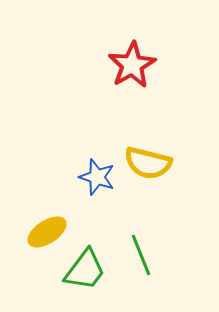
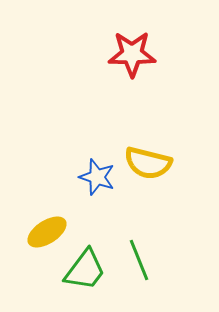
red star: moved 11 px up; rotated 30 degrees clockwise
green line: moved 2 px left, 5 px down
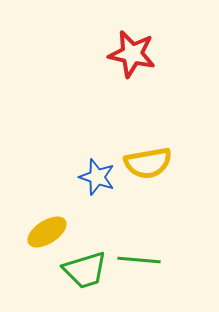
red star: rotated 12 degrees clockwise
yellow semicircle: rotated 24 degrees counterclockwise
green line: rotated 63 degrees counterclockwise
green trapezoid: rotated 36 degrees clockwise
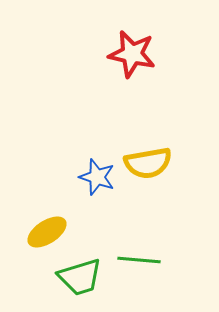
green trapezoid: moved 5 px left, 7 px down
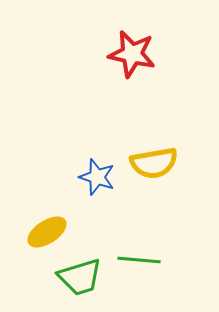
yellow semicircle: moved 6 px right
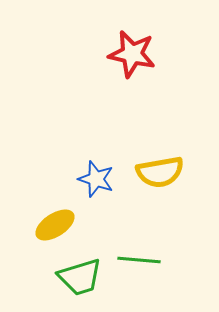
yellow semicircle: moved 6 px right, 9 px down
blue star: moved 1 px left, 2 px down
yellow ellipse: moved 8 px right, 7 px up
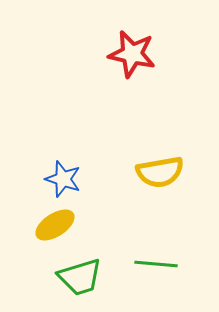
blue star: moved 33 px left
green line: moved 17 px right, 4 px down
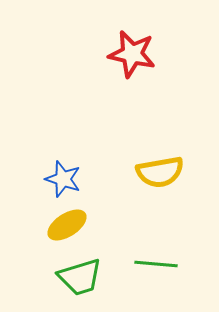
yellow ellipse: moved 12 px right
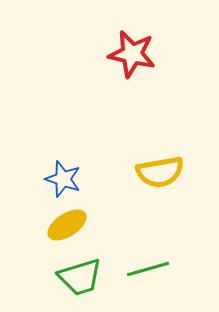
green line: moved 8 px left, 5 px down; rotated 21 degrees counterclockwise
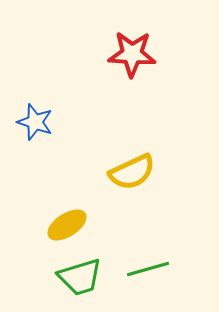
red star: rotated 9 degrees counterclockwise
yellow semicircle: moved 28 px left; rotated 15 degrees counterclockwise
blue star: moved 28 px left, 57 px up
